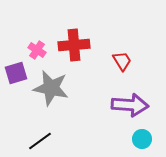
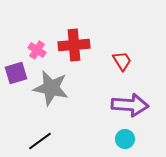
cyan circle: moved 17 px left
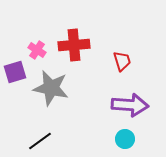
red trapezoid: rotated 15 degrees clockwise
purple square: moved 1 px left, 1 px up
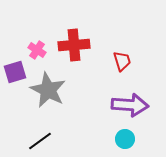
gray star: moved 3 px left, 2 px down; rotated 15 degrees clockwise
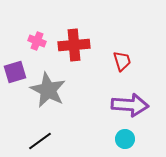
pink cross: moved 9 px up; rotated 12 degrees counterclockwise
